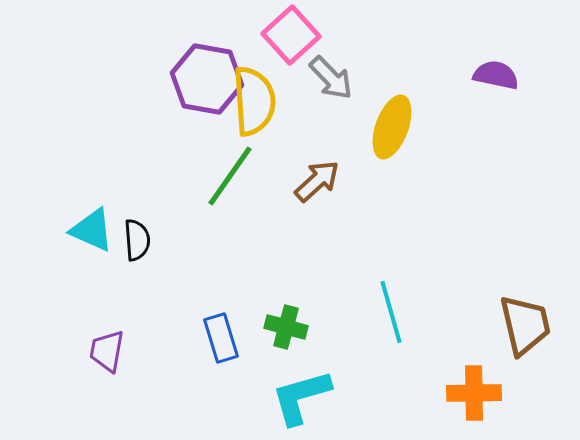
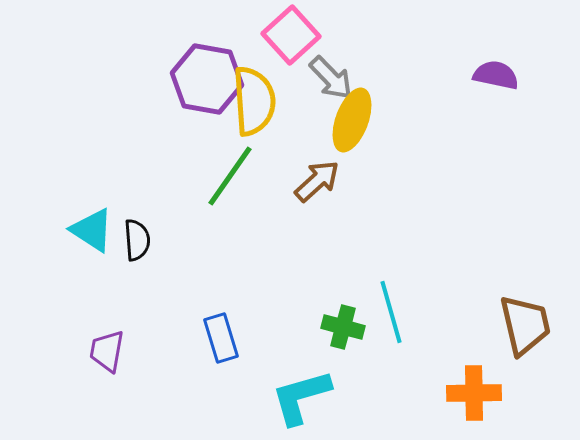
yellow ellipse: moved 40 px left, 7 px up
cyan triangle: rotated 9 degrees clockwise
green cross: moved 57 px right
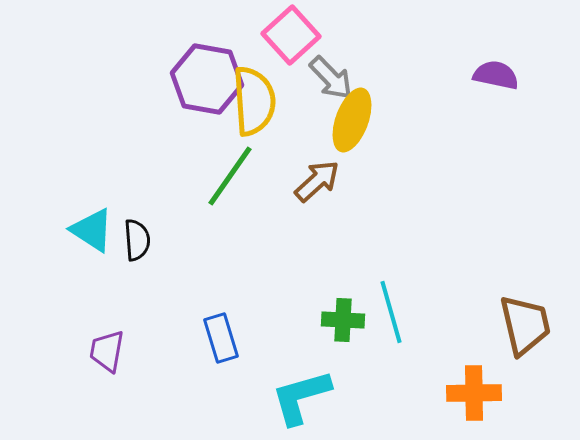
green cross: moved 7 px up; rotated 12 degrees counterclockwise
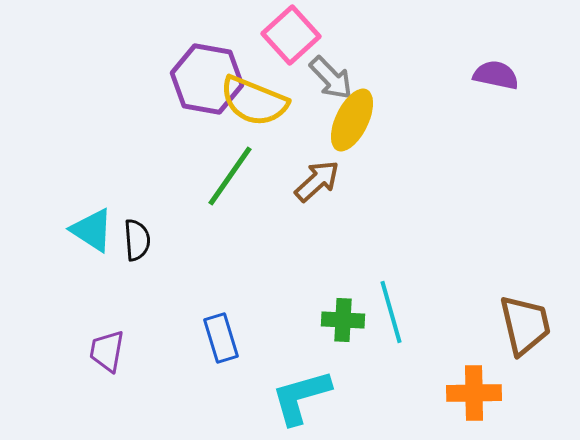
yellow semicircle: rotated 116 degrees clockwise
yellow ellipse: rotated 6 degrees clockwise
